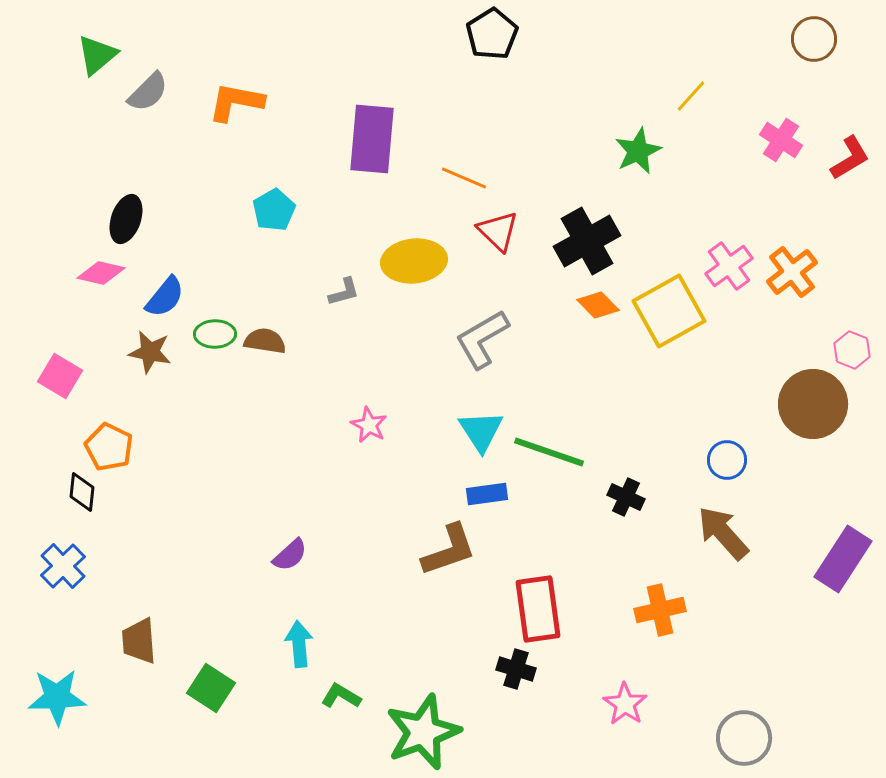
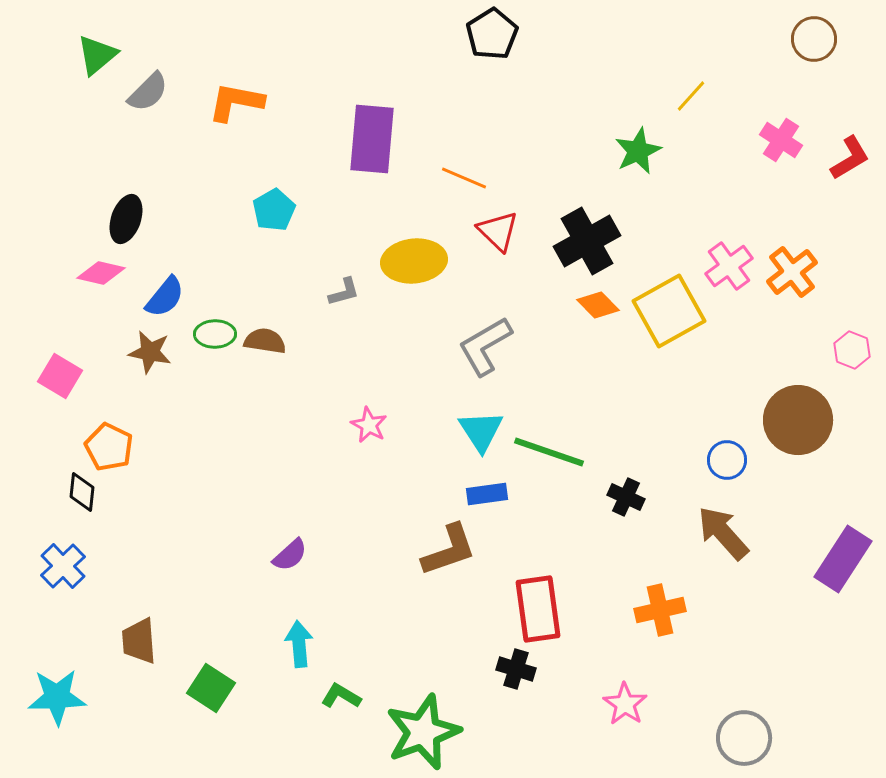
gray L-shape at (482, 339): moved 3 px right, 7 px down
brown circle at (813, 404): moved 15 px left, 16 px down
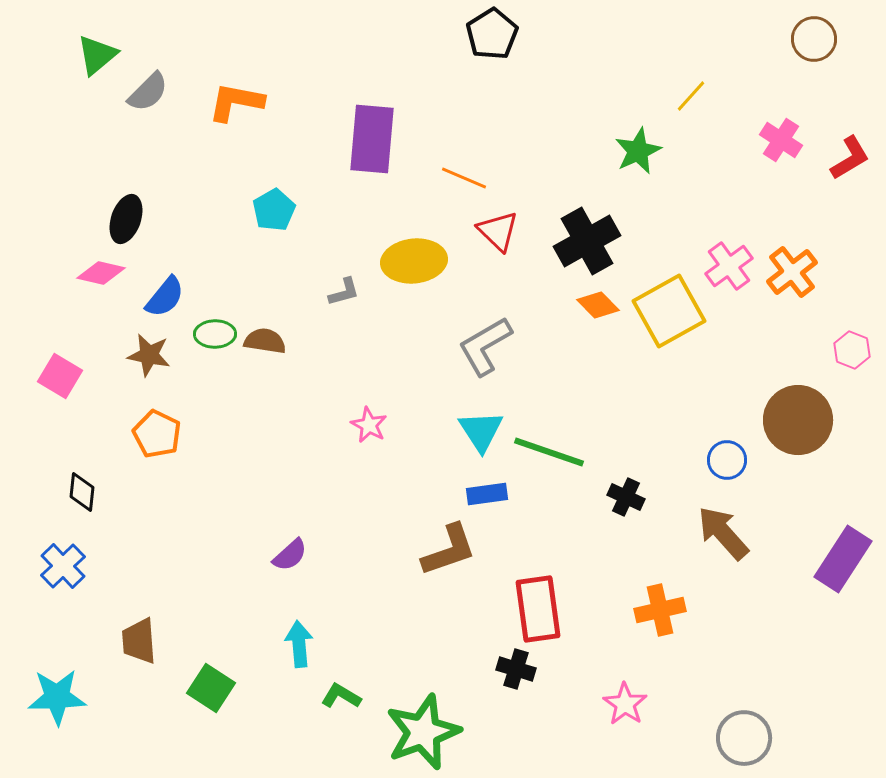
brown star at (150, 352): moved 1 px left, 3 px down
orange pentagon at (109, 447): moved 48 px right, 13 px up
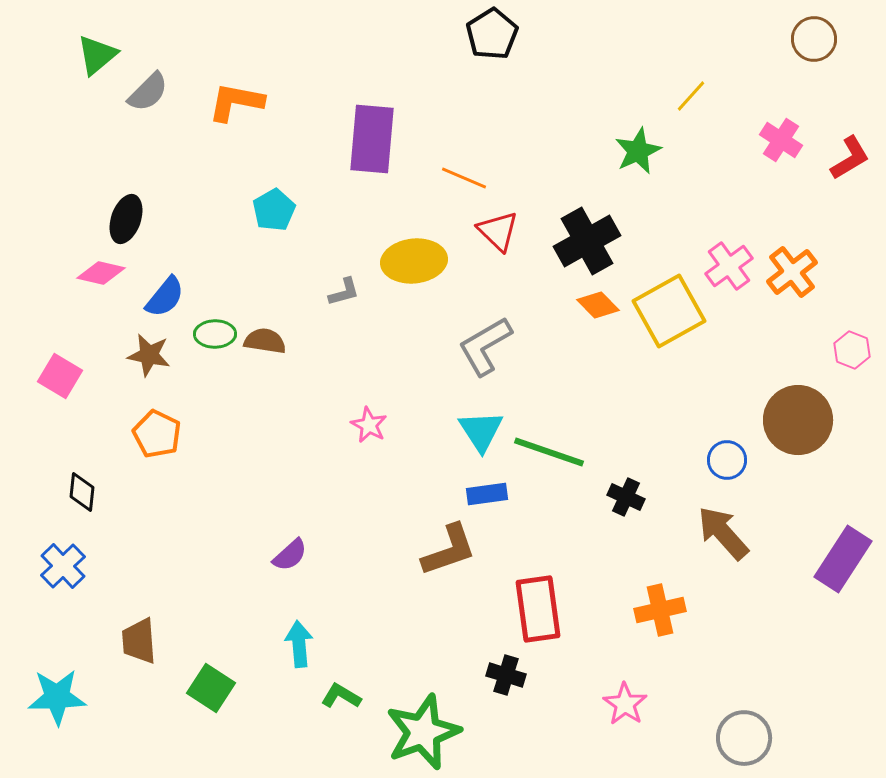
black cross at (516, 669): moved 10 px left, 6 px down
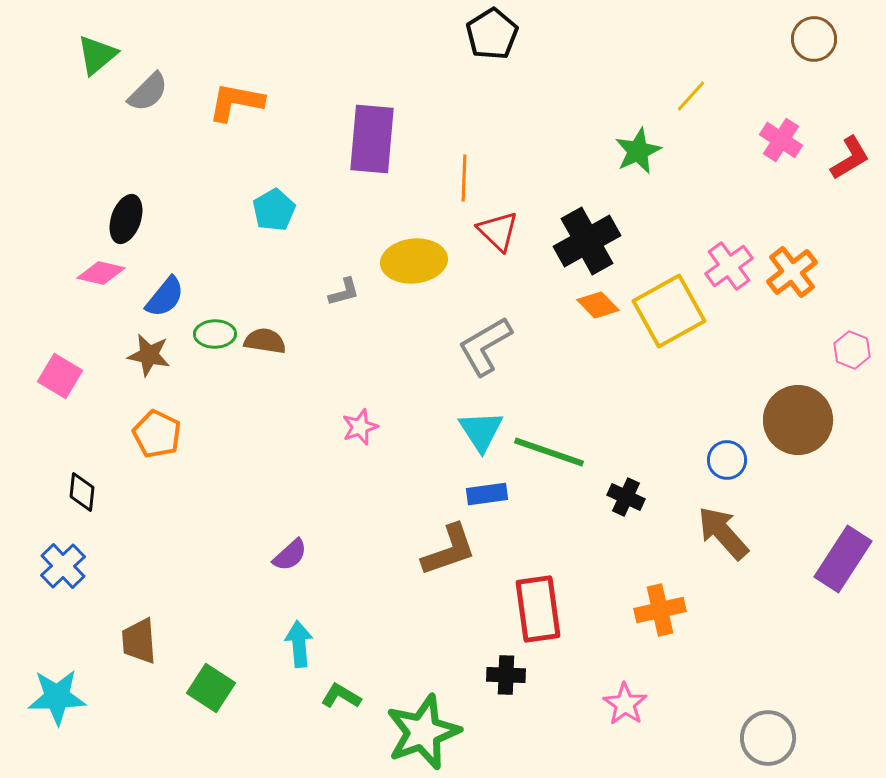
orange line at (464, 178): rotated 69 degrees clockwise
pink star at (369, 425): moved 9 px left, 2 px down; rotated 24 degrees clockwise
black cross at (506, 675): rotated 15 degrees counterclockwise
gray circle at (744, 738): moved 24 px right
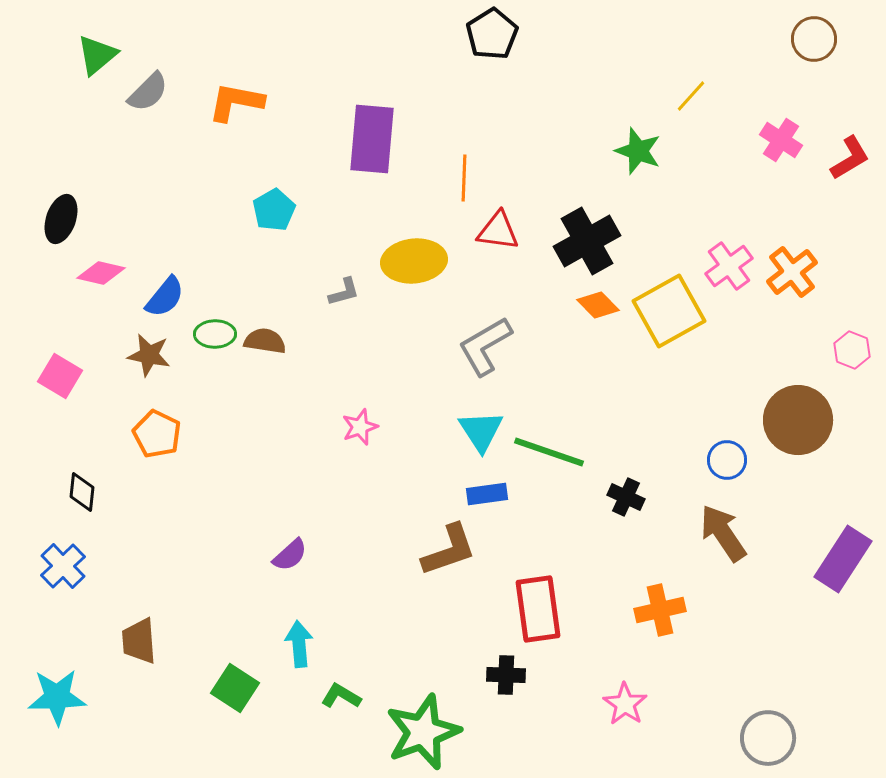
green star at (638, 151): rotated 27 degrees counterclockwise
black ellipse at (126, 219): moved 65 px left
red triangle at (498, 231): rotated 36 degrees counterclockwise
brown arrow at (723, 533): rotated 8 degrees clockwise
green square at (211, 688): moved 24 px right
